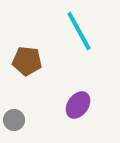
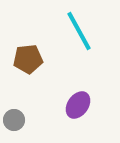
brown pentagon: moved 1 px right, 2 px up; rotated 12 degrees counterclockwise
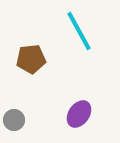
brown pentagon: moved 3 px right
purple ellipse: moved 1 px right, 9 px down
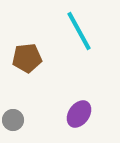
brown pentagon: moved 4 px left, 1 px up
gray circle: moved 1 px left
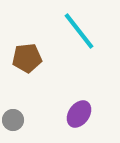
cyan line: rotated 9 degrees counterclockwise
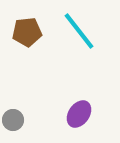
brown pentagon: moved 26 px up
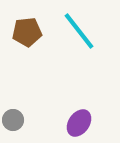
purple ellipse: moved 9 px down
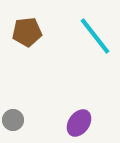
cyan line: moved 16 px right, 5 px down
